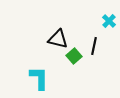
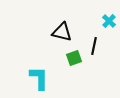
black triangle: moved 4 px right, 7 px up
green square: moved 2 px down; rotated 21 degrees clockwise
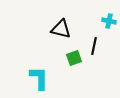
cyan cross: rotated 32 degrees counterclockwise
black triangle: moved 1 px left, 3 px up
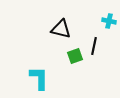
green square: moved 1 px right, 2 px up
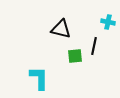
cyan cross: moved 1 px left, 1 px down
green square: rotated 14 degrees clockwise
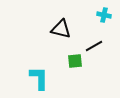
cyan cross: moved 4 px left, 7 px up
black line: rotated 48 degrees clockwise
green square: moved 5 px down
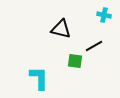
green square: rotated 14 degrees clockwise
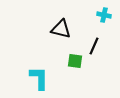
black line: rotated 36 degrees counterclockwise
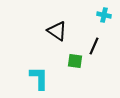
black triangle: moved 4 px left, 2 px down; rotated 20 degrees clockwise
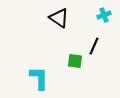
cyan cross: rotated 32 degrees counterclockwise
black triangle: moved 2 px right, 13 px up
